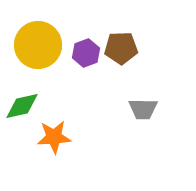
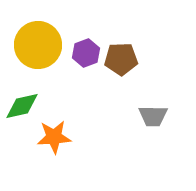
brown pentagon: moved 11 px down
gray trapezoid: moved 10 px right, 7 px down
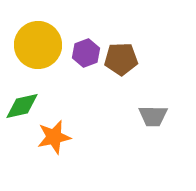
orange star: rotated 8 degrees counterclockwise
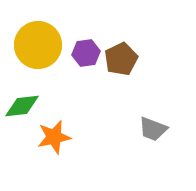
purple hexagon: rotated 12 degrees clockwise
brown pentagon: rotated 24 degrees counterclockwise
green diamond: rotated 6 degrees clockwise
gray trapezoid: moved 13 px down; rotated 20 degrees clockwise
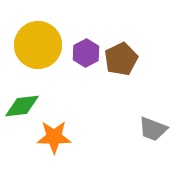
purple hexagon: rotated 20 degrees counterclockwise
orange star: rotated 12 degrees clockwise
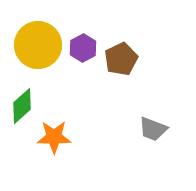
purple hexagon: moved 3 px left, 5 px up
green diamond: rotated 36 degrees counterclockwise
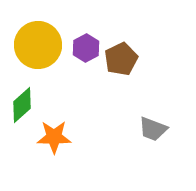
purple hexagon: moved 3 px right
green diamond: moved 1 px up
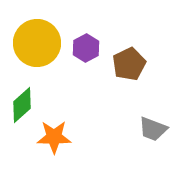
yellow circle: moved 1 px left, 2 px up
brown pentagon: moved 8 px right, 5 px down
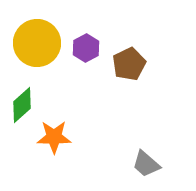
gray trapezoid: moved 7 px left, 35 px down; rotated 20 degrees clockwise
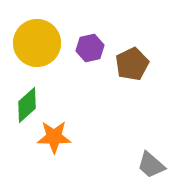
purple hexagon: moved 4 px right; rotated 16 degrees clockwise
brown pentagon: moved 3 px right
green diamond: moved 5 px right
gray trapezoid: moved 5 px right, 1 px down
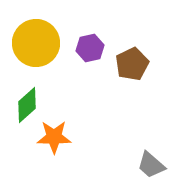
yellow circle: moved 1 px left
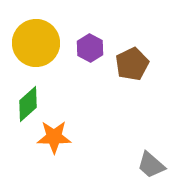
purple hexagon: rotated 20 degrees counterclockwise
green diamond: moved 1 px right, 1 px up
